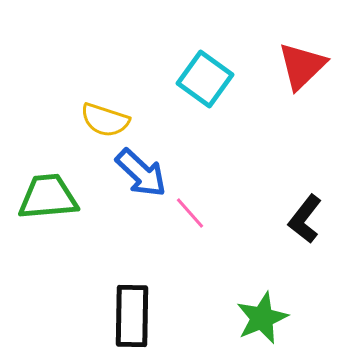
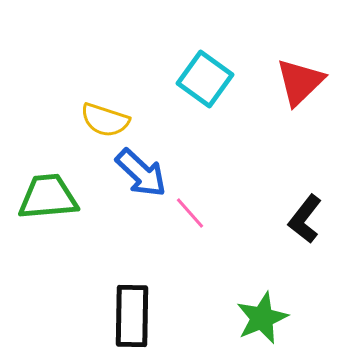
red triangle: moved 2 px left, 16 px down
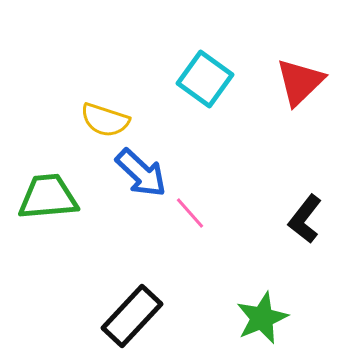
black rectangle: rotated 42 degrees clockwise
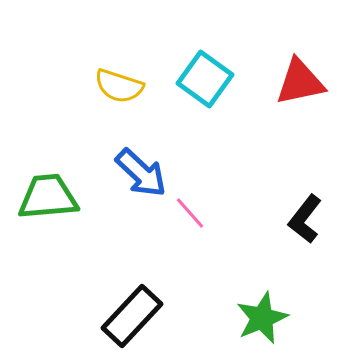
red triangle: rotated 32 degrees clockwise
yellow semicircle: moved 14 px right, 34 px up
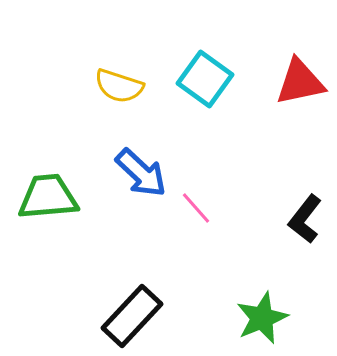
pink line: moved 6 px right, 5 px up
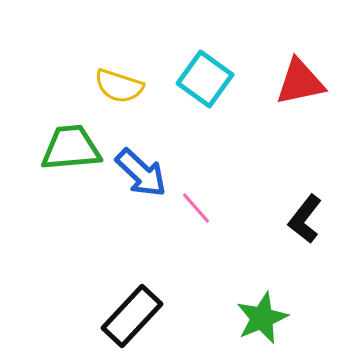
green trapezoid: moved 23 px right, 49 px up
